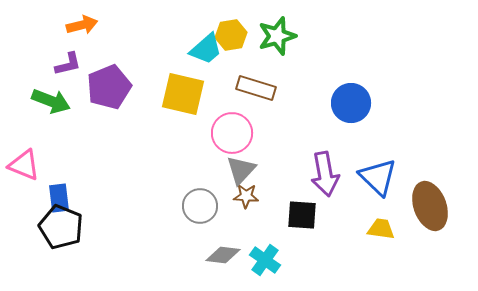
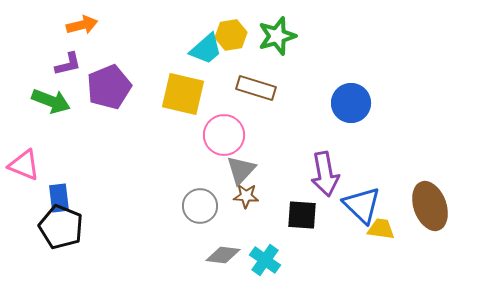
pink circle: moved 8 px left, 2 px down
blue triangle: moved 16 px left, 28 px down
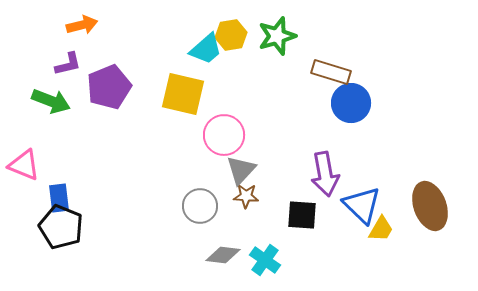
brown rectangle: moved 75 px right, 16 px up
yellow trapezoid: rotated 112 degrees clockwise
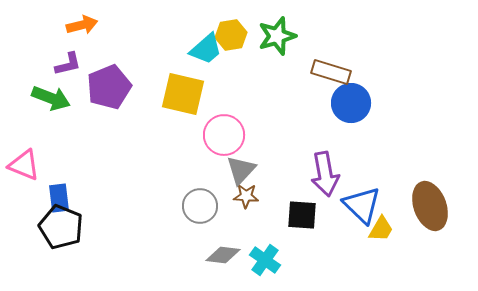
green arrow: moved 3 px up
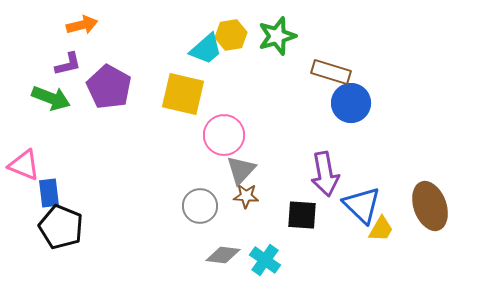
purple pentagon: rotated 21 degrees counterclockwise
blue rectangle: moved 10 px left, 5 px up
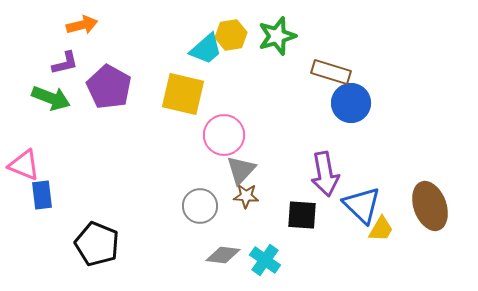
purple L-shape: moved 3 px left, 1 px up
blue rectangle: moved 7 px left, 2 px down
black pentagon: moved 36 px right, 17 px down
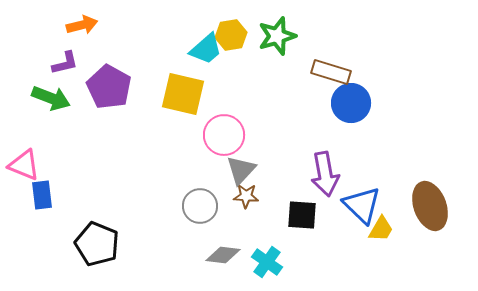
cyan cross: moved 2 px right, 2 px down
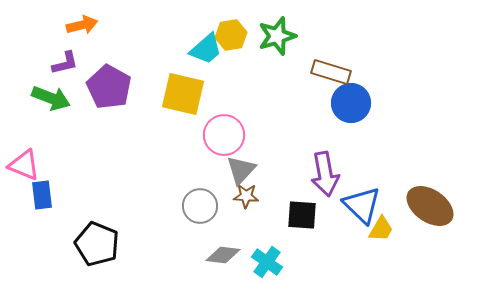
brown ellipse: rotated 36 degrees counterclockwise
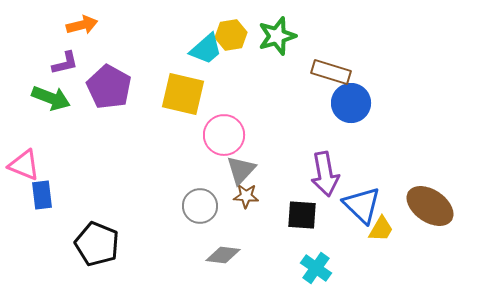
cyan cross: moved 49 px right, 6 px down
